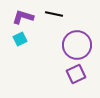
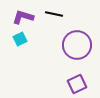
purple square: moved 1 px right, 10 px down
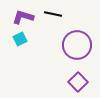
black line: moved 1 px left
purple square: moved 1 px right, 2 px up; rotated 18 degrees counterclockwise
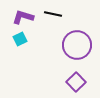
purple square: moved 2 px left
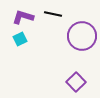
purple circle: moved 5 px right, 9 px up
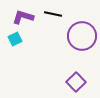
cyan square: moved 5 px left
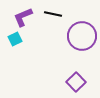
purple L-shape: rotated 40 degrees counterclockwise
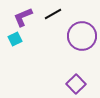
black line: rotated 42 degrees counterclockwise
purple square: moved 2 px down
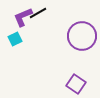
black line: moved 15 px left, 1 px up
purple square: rotated 12 degrees counterclockwise
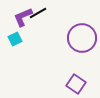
purple circle: moved 2 px down
